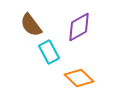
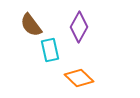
purple diamond: rotated 32 degrees counterclockwise
cyan rectangle: moved 1 px right, 2 px up; rotated 15 degrees clockwise
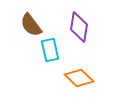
purple diamond: rotated 20 degrees counterclockwise
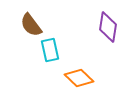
purple diamond: moved 29 px right
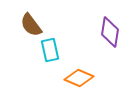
purple diamond: moved 2 px right, 5 px down
orange diamond: rotated 20 degrees counterclockwise
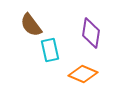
purple diamond: moved 19 px left, 1 px down
orange diamond: moved 4 px right, 4 px up
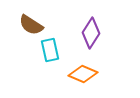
brown semicircle: rotated 20 degrees counterclockwise
purple diamond: rotated 24 degrees clockwise
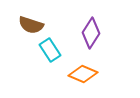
brown semicircle: rotated 15 degrees counterclockwise
cyan rectangle: rotated 20 degrees counterclockwise
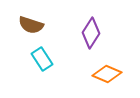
cyan rectangle: moved 8 px left, 9 px down
orange diamond: moved 24 px right
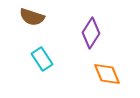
brown semicircle: moved 1 px right, 8 px up
orange diamond: rotated 44 degrees clockwise
